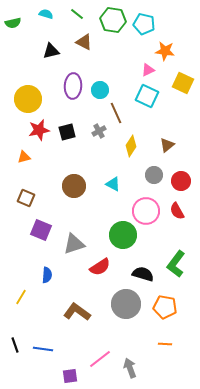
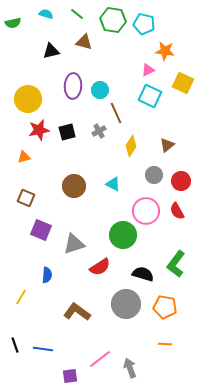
brown triangle at (84, 42): rotated 12 degrees counterclockwise
cyan square at (147, 96): moved 3 px right
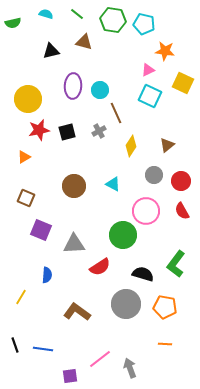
orange triangle at (24, 157): rotated 16 degrees counterclockwise
red semicircle at (177, 211): moved 5 px right
gray triangle at (74, 244): rotated 15 degrees clockwise
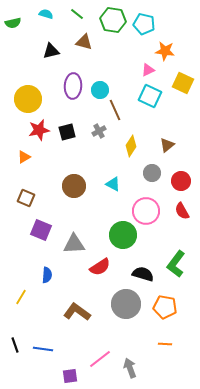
brown line at (116, 113): moved 1 px left, 3 px up
gray circle at (154, 175): moved 2 px left, 2 px up
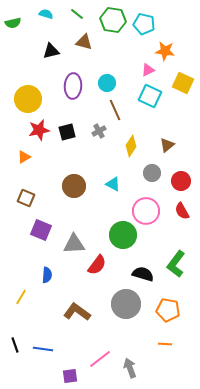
cyan circle at (100, 90): moved 7 px right, 7 px up
red semicircle at (100, 267): moved 3 px left, 2 px up; rotated 20 degrees counterclockwise
orange pentagon at (165, 307): moved 3 px right, 3 px down
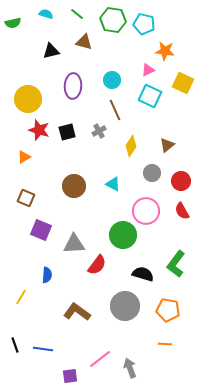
cyan circle at (107, 83): moved 5 px right, 3 px up
red star at (39, 130): rotated 30 degrees clockwise
gray circle at (126, 304): moved 1 px left, 2 px down
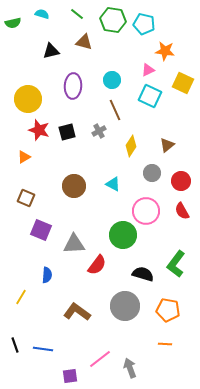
cyan semicircle at (46, 14): moved 4 px left
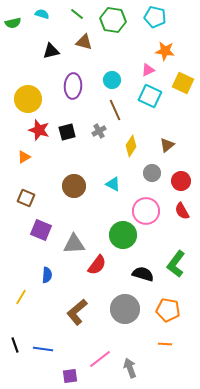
cyan pentagon at (144, 24): moved 11 px right, 7 px up
gray circle at (125, 306): moved 3 px down
brown L-shape at (77, 312): rotated 76 degrees counterclockwise
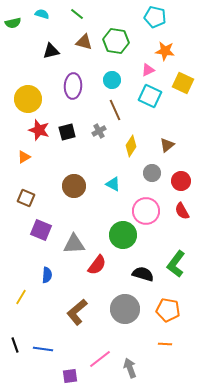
green hexagon at (113, 20): moved 3 px right, 21 px down
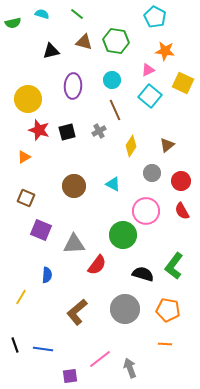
cyan pentagon at (155, 17): rotated 15 degrees clockwise
cyan square at (150, 96): rotated 15 degrees clockwise
green L-shape at (176, 264): moved 2 px left, 2 px down
